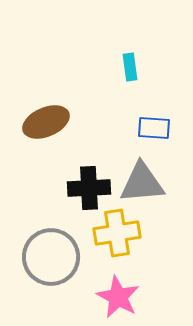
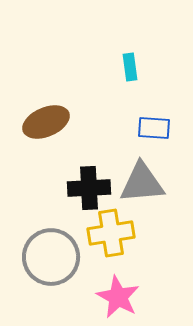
yellow cross: moved 6 px left
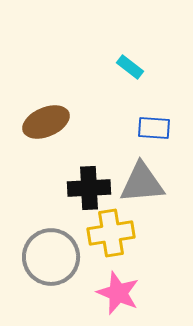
cyan rectangle: rotated 44 degrees counterclockwise
pink star: moved 4 px up; rotated 6 degrees counterclockwise
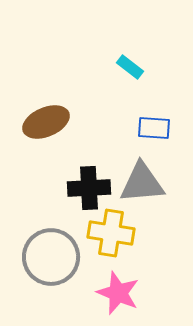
yellow cross: rotated 18 degrees clockwise
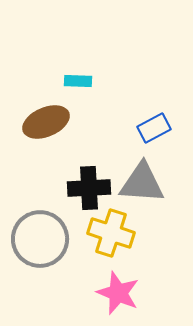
cyan rectangle: moved 52 px left, 14 px down; rotated 36 degrees counterclockwise
blue rectangle: rotated 32 degrees counterclockwise
gray triangle: rotated 9 degrees clockwise
yellow cross: rotated 9 degrees clockwise
gray circle: moved 11 px left, 18 px up
